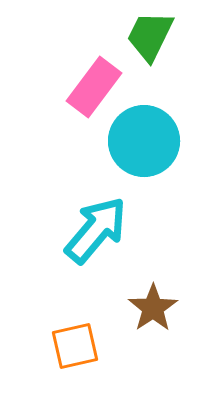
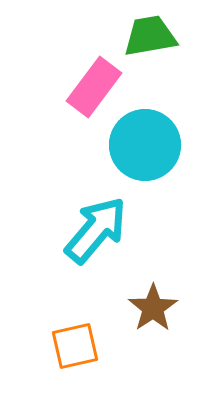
green trapezoid: rotated 54 degrees clockwise
cyan circle: moved 1 px right, 4 px down
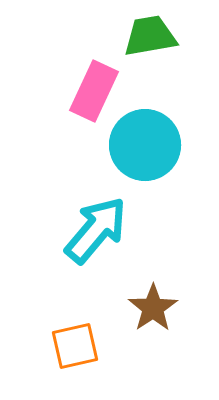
pink rectangle: moved 4 px down; rotated 12 degrees counterclockwise
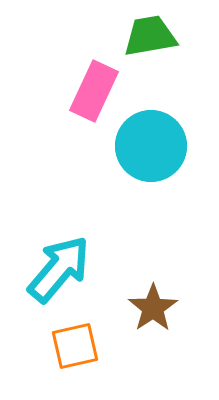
cyan circle: moved 6 px right, 1 px down
cyan arrow: moved 37 px left, 39 px down
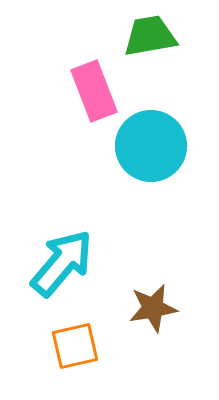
pink rectangle: rotated 46 degrees counterclockwise
cyan arrow: moved 3 px right, 6 px up
brown star: rotated 24 degrees clockwise
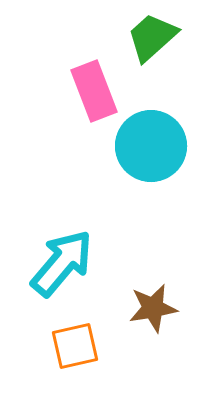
green trapezoid: moved 2 px right, 1 px down; rotated 32 degrees counterclockwise
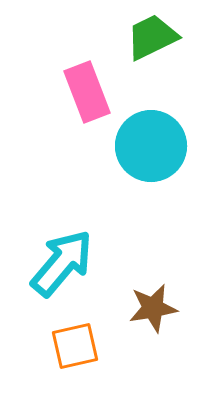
green trapezoid: rotated 16 degrees clockwise
pink rectangle: moved 7 px left, 1 px down
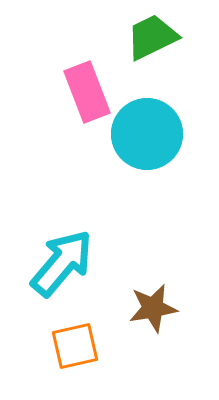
cyan circle: moved 4 px left, 12 px up
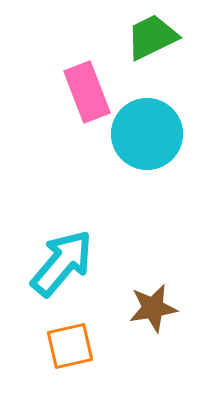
orange square: moved 5 px left
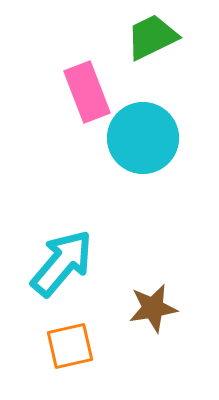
cyan circle: moved 4 px left, 4 px down
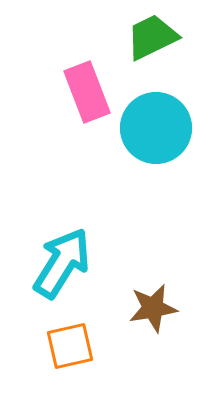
cyan circle: moved 13 px right, 10 px up
cyan arrow: rotated 8 degrees counterclockwise
